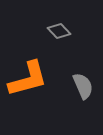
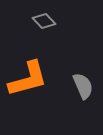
gray diamond: moved 15 px left, 10 px up
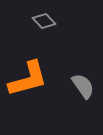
gray semicircle: rotated 12 degrees counterclockwise
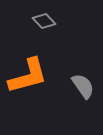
orange L-shape: moved 3 px up
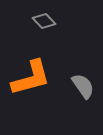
orange L-shape: moved 3 px right, 2 px down
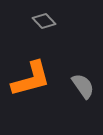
orange L-shape: moved 1 px down
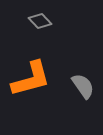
gray diamond: moved 4 px left
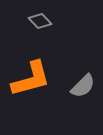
gray semicircle: rotated 80 degrees clockwise
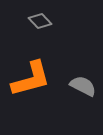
gray semicircle: rotated 108 degrees counterclockwise
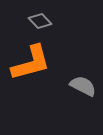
orange L-shape: moved 16 px up
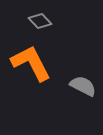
orange L-shape: rotated 102 degrees counterclockwise
